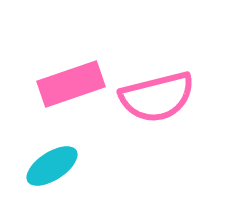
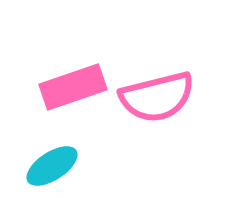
pink rectangle: moved 2 px right, 3 px down
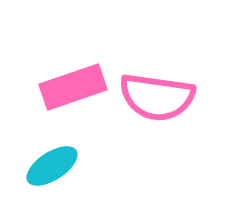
pink semicircle: rotated 22 degrees clockwise
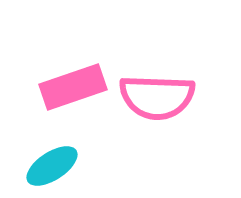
pink semicircle: rotated 6 degrees counterclockwise
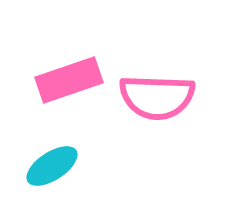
pink rectangle: moved 4 px left, 7 px up
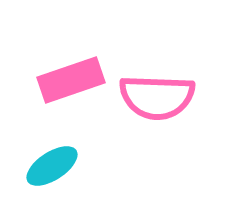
pink rectangle: moved 2 px right
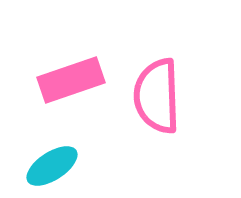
pink semicircle: moved 1 px up; rotated 86 degrees clockwise
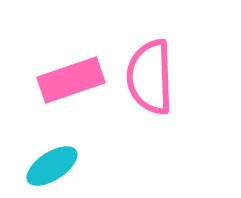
pink semicircle: moved 7 px left, 19 px up
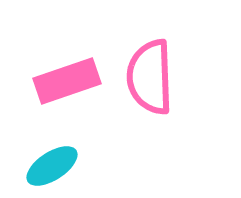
pink rectangle: moved 4 px left, 1 px down
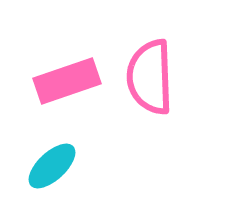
cyan ellipse: rotated 10 degrees counterclockwise
